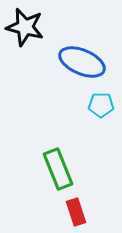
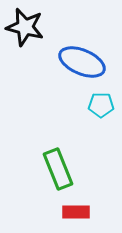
red rectangle: rotated 72 degrees counterclockwise
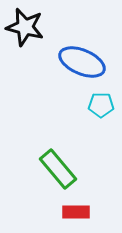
green rectangle: rotated 18 degrees counterclockwise
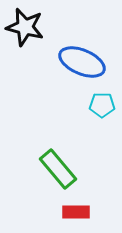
cyan pentagon: moved 1 px right
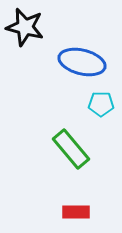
blue ellipse: rotated 9 degrees counterclockwise
cyan pentagon: moved 1 px left, 1 px up
green rectangle: moved 13 px right, 20 px up
